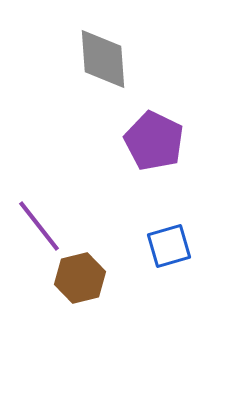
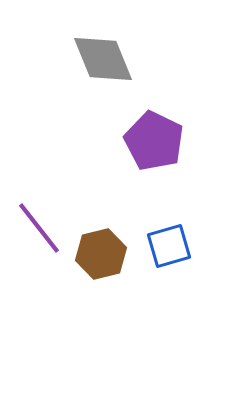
gray diamond: rotated 18 degrees counterclockwise
purple line: moved 2 px down
brown hexagon: moved 21 px right, 24 px up
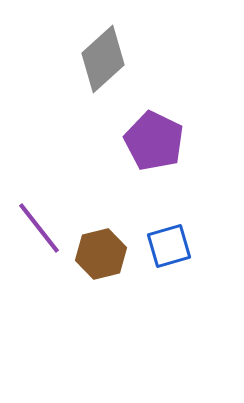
gray diamond: rotated 70 degrees clockwise
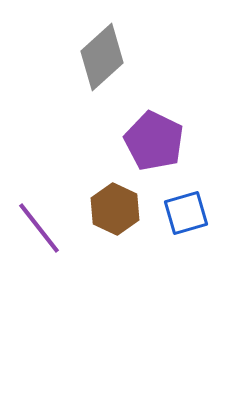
gray diamond: moved 1 px left, 2 px up
blue square: moved 17 px right, 33 px up
brown hexagon: moved 14 px right, 45 px up; rotated 21 degrees counterclockwise
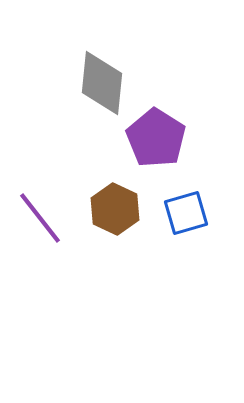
gray diamond: moved 26 px down; rotated 42 degrees counterclockwise
purple pentagon: moved 2 px right, 3 px up; rotated 6 degrees clockwise
purple line: moved 1 px right, 10 px up
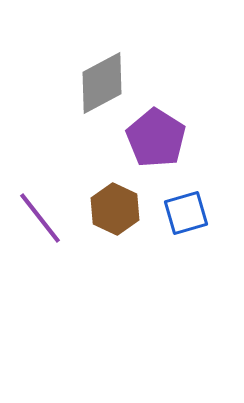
gray diamond: rotated 56 degrees clockwise
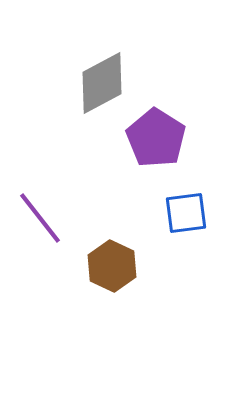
brown hexagon: moved 3 px left, 57 px down
blue square: rotated 9 degrees clockwise
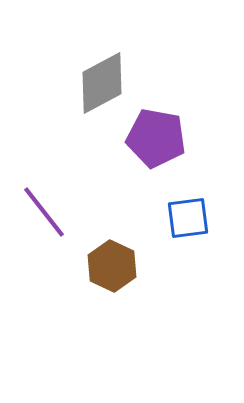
purple pentagon: rotated 22 degrees counterclockwise
blue square: moved 2 px right, 5 px down
purple line: moved 4 px right, 6 px up
